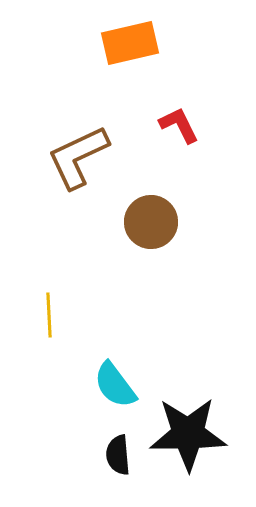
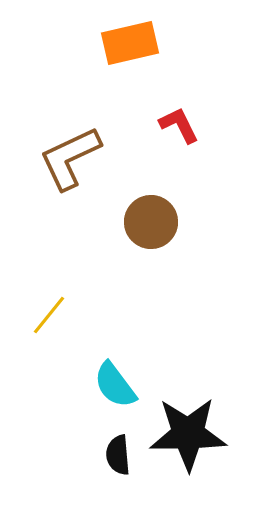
brown L-shape: moved 8 px left, 1 px down
yellow line: rotated 42 degrees clockwise
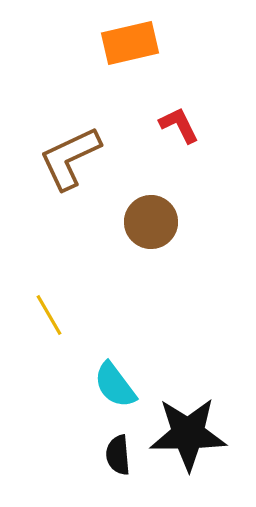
yellow line: rotated 69 degrees counterclockwise
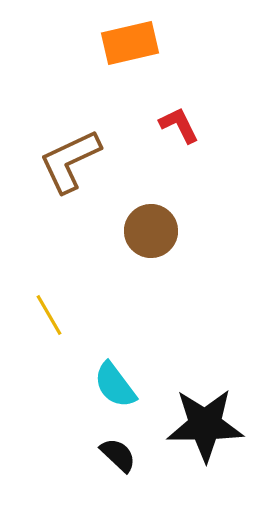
brown L-shape: moved 3 px down
brown circle: moved 9 px down
black star: moved 17 px right, 9 px up
black semicircle: rotated 138 degrees clockwise
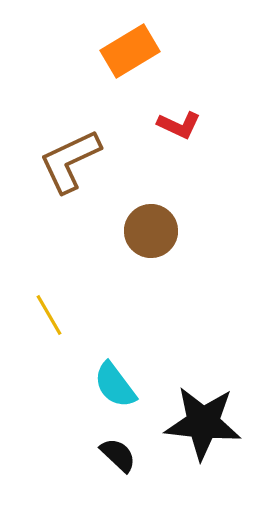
orange rectangle: moved 8 px down; rotated 18 degrees counterclockwise
red L-shape: rotated 141 degrees clockwise
black star: moved 2 px left, 2 px up; rotated 6 degrees clockwise
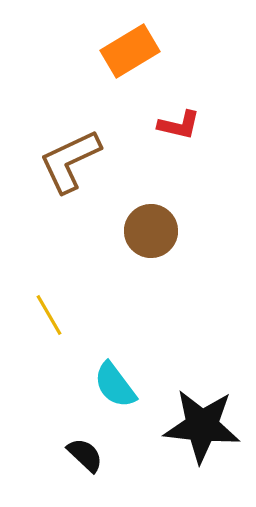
red L-shape: rotated 12 degrees counterclockwise
black star: moved 1 px left, 3 px down
black semicircle: moved 33 px left
